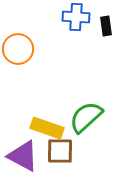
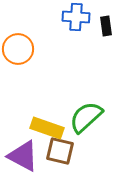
brown square: rotated 12 degrees clockwise
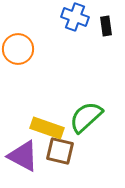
blue cross: moved 1 px left; rotated 16 degrees clockwise
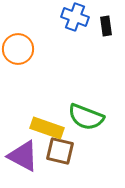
green semicircle: rotated 117 degrees counterclockwise
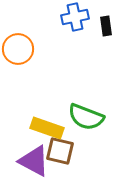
blue cross: rotated 32 degrees counterclockwise
purple triangle: moved 11 px right, 5 px down
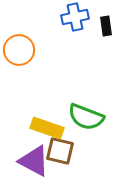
orange circle: moved 1 px right, 1 px down
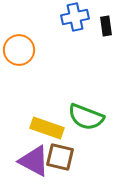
brown square: moved 6 px down
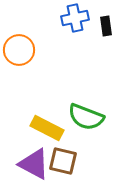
blue cross: moved 1 px down
yellow rectangle: rotated 8 degrees clockwise
brown square: moved 3 px right, 4 px down
purple triangle: moved 3 px down
